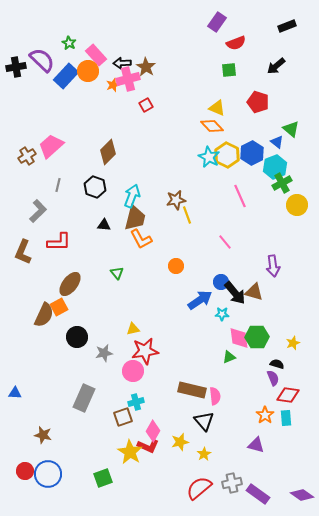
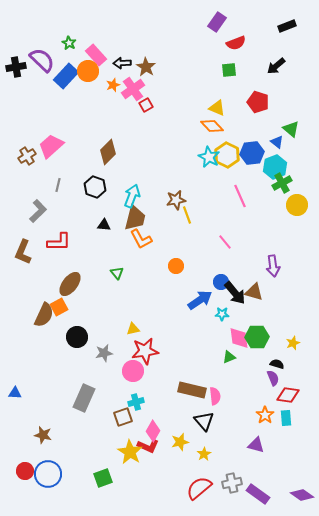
pink cross at (128, 79): moved 5 px right, 10 px down; rotated 20 degrees counterclockwise
blue hexagon at (252, 153): rotated 20 degrees clockwise
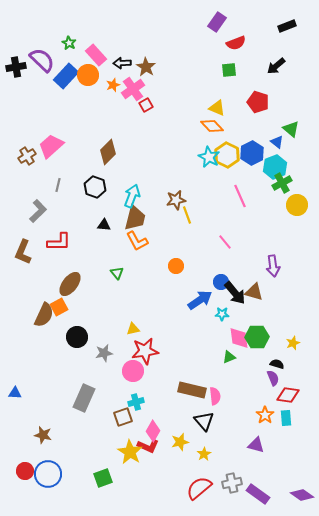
orange circle at (88, 71): moved 4 px down
blue hexagon at (252, 153): rotated 20 degrees counterclockwise
orange L-shape at (141, 239): moved 4 px left, 2 px down
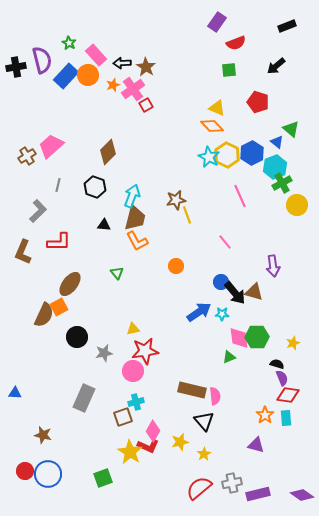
purple semicircle at (42, 60): rotated 32 degrees clockwise
blue arrow at (200, 300): moved 1 px left, 12 px down
purple semicircle at (273, 378): moved 9 px right
purple rectangle at (258, 494): rotated 50 degrees counterclockwise
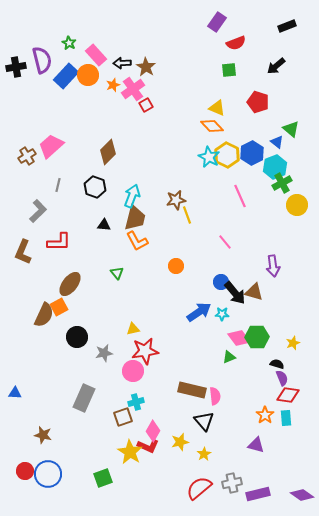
pink diamond at (239, 338): rotated 30 degrees counterclockwise
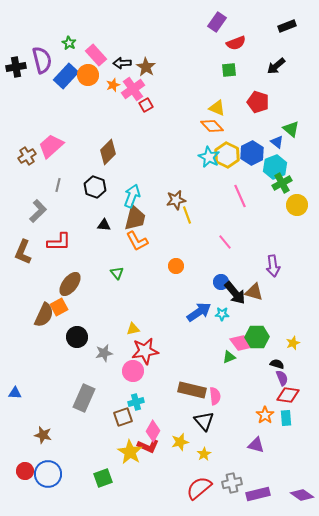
pink diamond at (239, 338): moved 2 px right, 5 px down
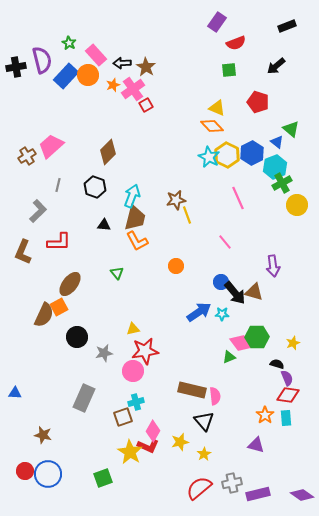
pink line at (240, 196): moved 2 px left, 2 px down
purple semicircle at (282, 378): moved 5 px right
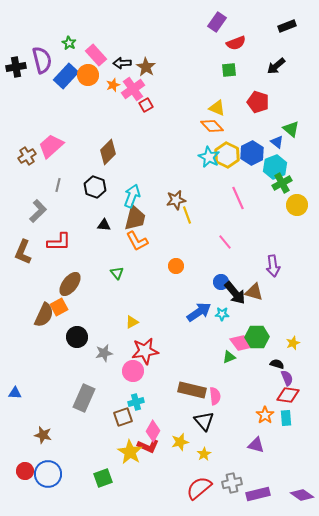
yellow triangle at (133, 329): moved 1 px left, 7 px up; rotated 16 degrees counterclockwise
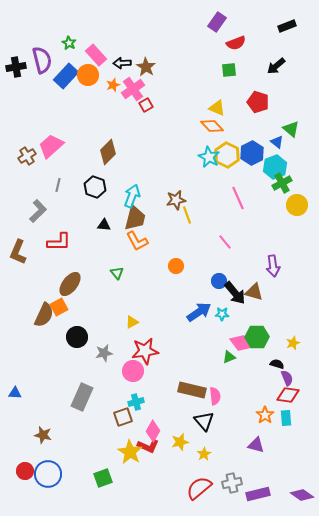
brown L-shape at (23, 252): moved 5 px left
blue circle at (221, 282): moved 2 px left, 1 px up
gray rectangle at (84, 398): moved 2 px left, 1 px up
